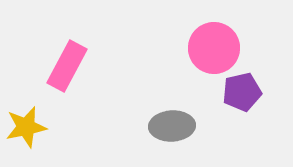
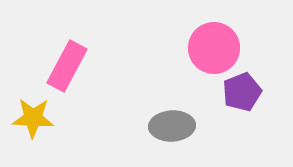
purple pentagon: rotated 9 degrees counterclockwise
yellow star: moved 7 px right, 9 px up; rotated 15 degrees clockwise
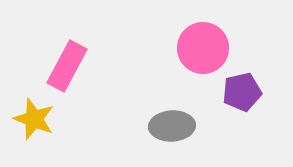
pink circle: moved 11 px left
purple pentagon: rotated 9 degrees clockwise
yellow star: moved 1 px right, 1 px down; rotated 18 degrees clockwise
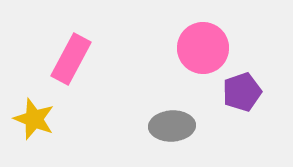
pink rectangle: moved 4 px right, 7 px up
purple pentagon: rotated 6 degrees counterclockwise
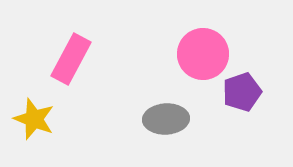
pink circle: moved 6 px down
gray ellipse: moved 6 px left, 7 px up
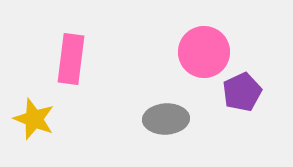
pink circle: moved 1 px right, 2 px up
pink rectangle: rotated 21 degrees counterclockwise
purple pentagon: rotated 6 degrees counterclockwise
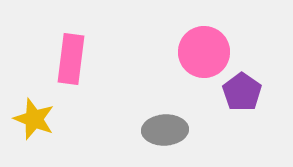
purple pentagon: rotated 12 degrees counterclockwise
gray ellipse: moved 1 px left, 11 px down
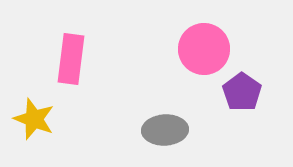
pink circle: moved 3 px up
